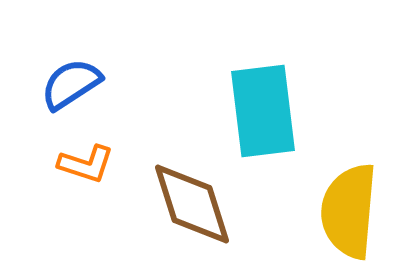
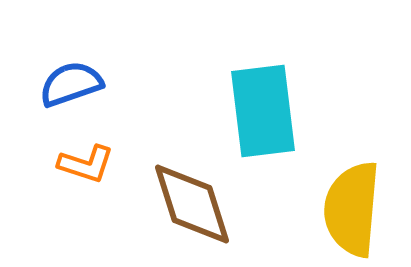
blue semicircle: rotated 14 degrees clockwise
yellow semicircle: moved 3 px right, 2 px up
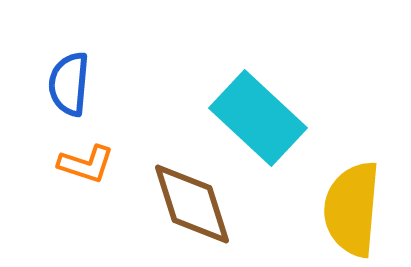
blue semicircle: moved 2 px left; rotated 66 degrees counterclockwise
cyan rectangle: moved 5 px left, 7 px down; rotated 40 degrees counterclockwise
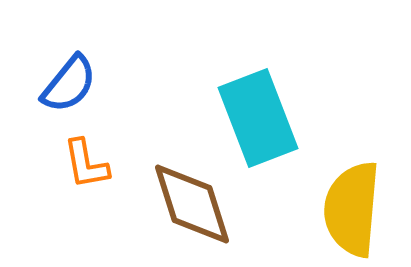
blue semicircle: rotated 146 degrees counterclockwise
cyan rectangle: rotated 26 degrees clockwise
orange L-shape: rotated 62 degrees clockwise
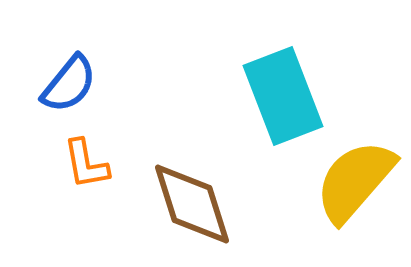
cyan rectangle: moved 25 px right, 22 px up
yellow semicircle: moved 3 px right, 28 px up; rotated 36 degrees clockwise
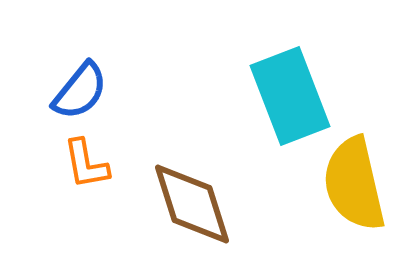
blue semicircle: moved 11 px right, 7 px down
cyan rectangle: moved 7 px right
yellow semicircle: moved 1 px left, 3 px down; rotated 54 degrees counterclockwise
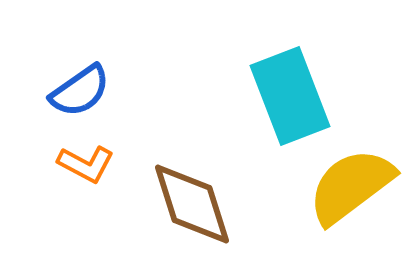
blue semicircle: rotated 16 degrees clockwise
orange L-shape: rotated 52 degrees counterclockwise
yellow semicircle: moved 3 px left, 2 px down; rotated 66 degrees clockwise
